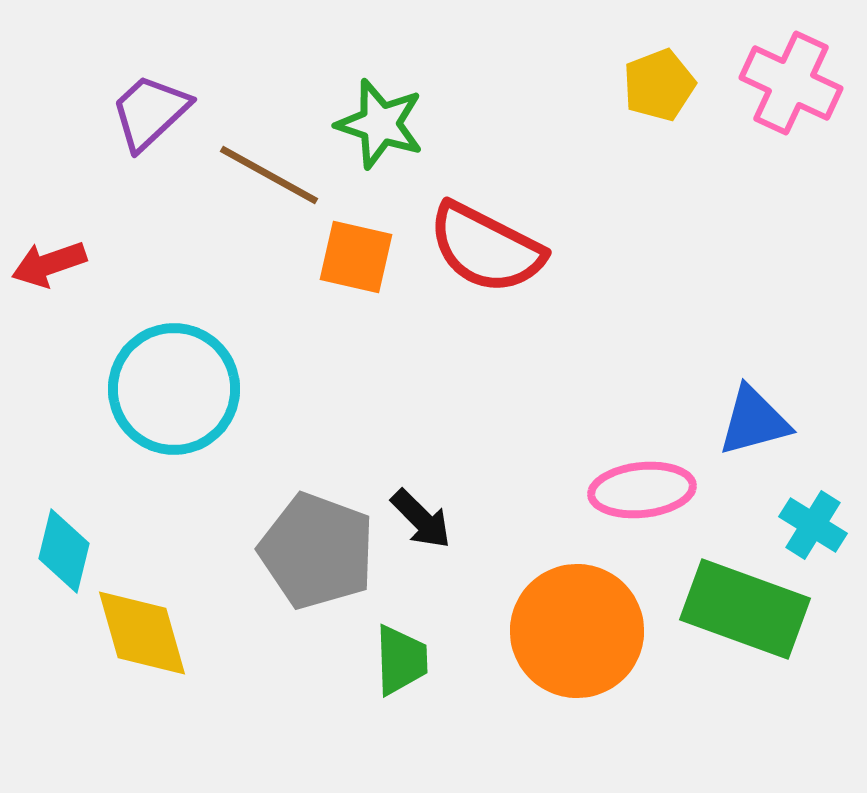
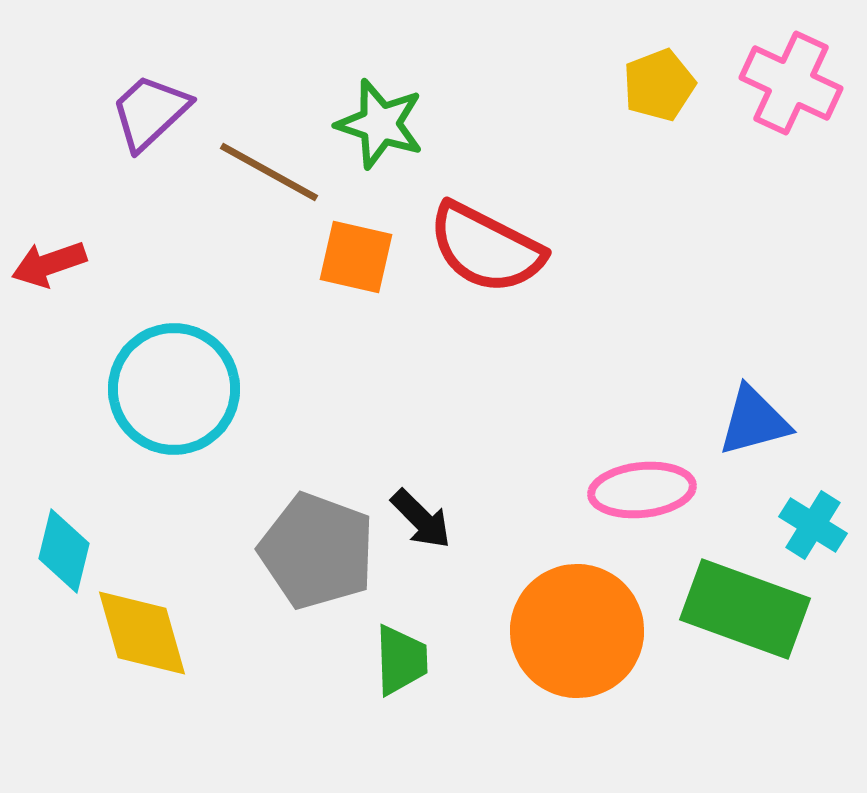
brown line: moved 3 px up
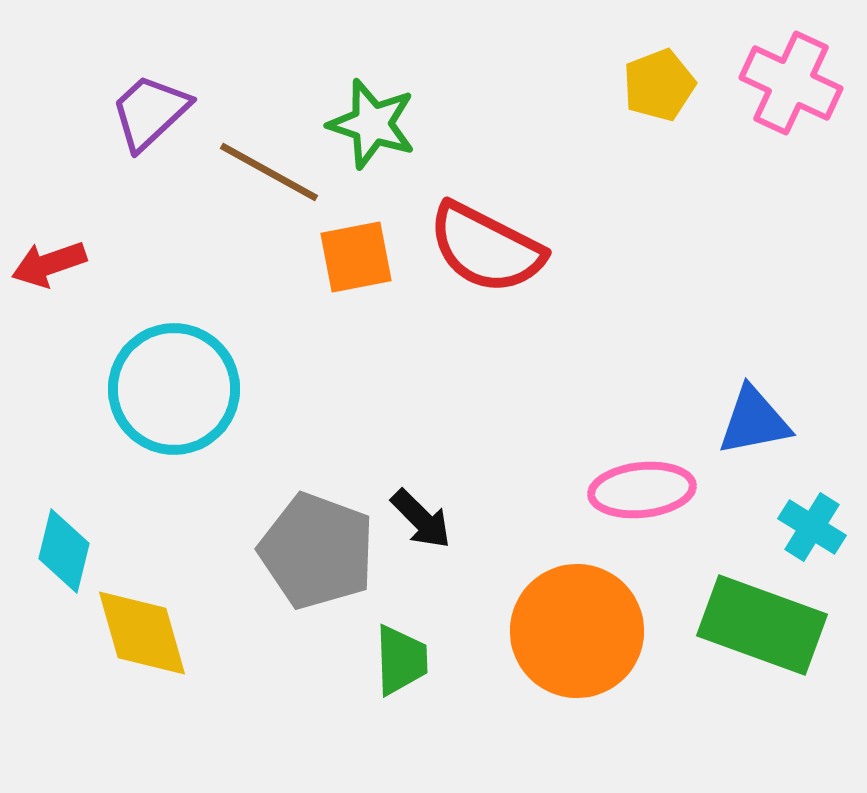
green star: moved 8 px left
orange square: rotated 24 degrees counterclockwise
blue triangle: rotated 4 degrees clockwise
cyan cross: moved 1 px left, 2 px down
green rectangle: moved 17 px right, 16 px down
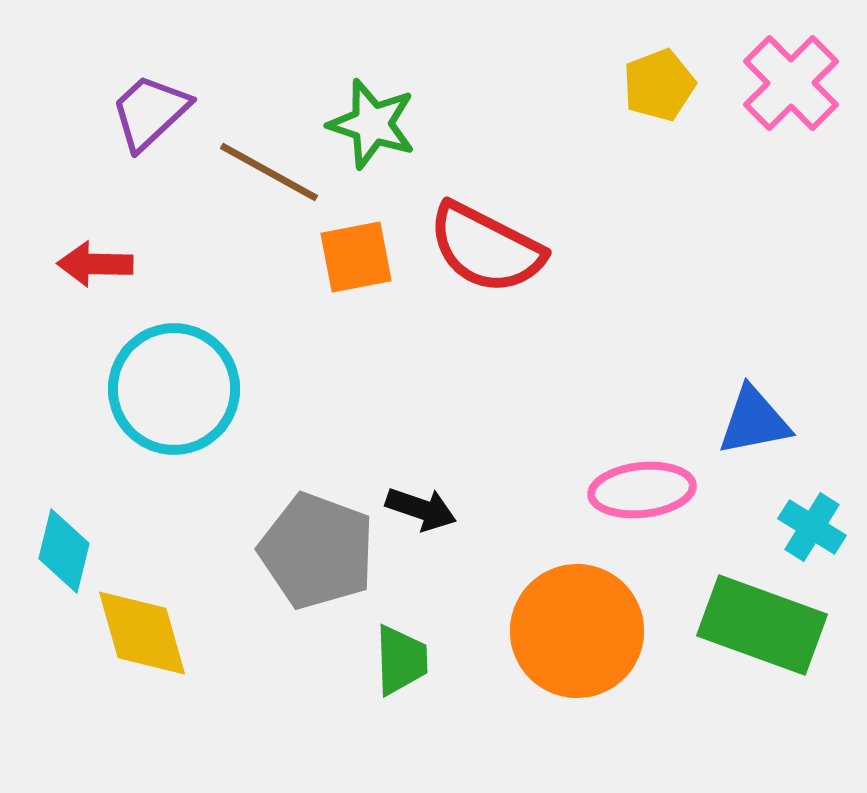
pink cross: rotated 20 degrees clockwise
red arrow: moved 46 px right; rotated 20 degrees clockwise
black arrow: moved 10 px up; rotated 26 degrees counterclockwise
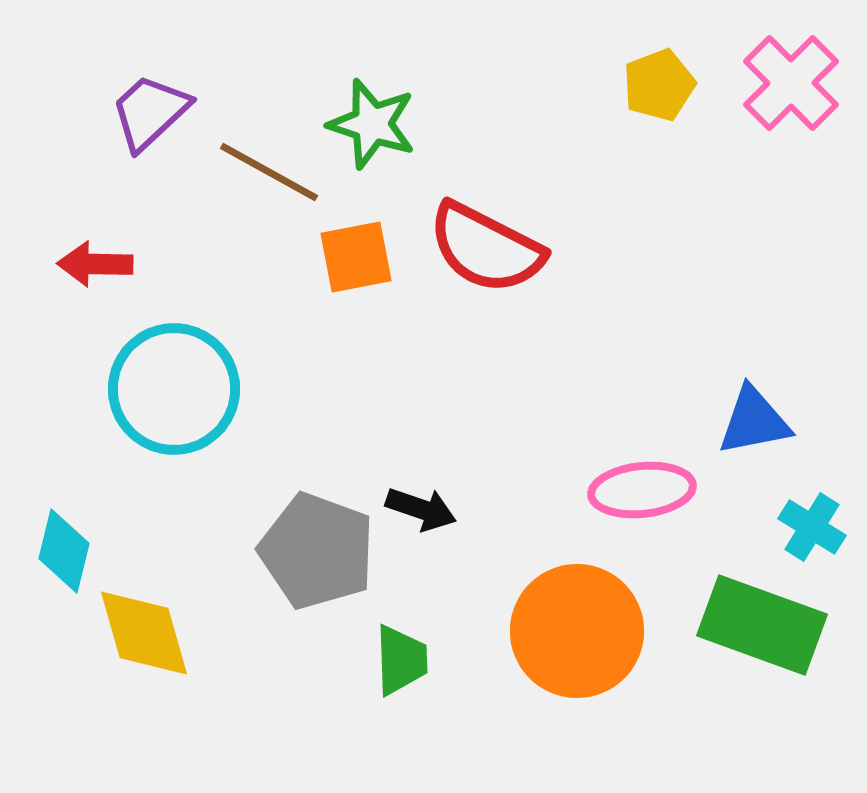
yellow diamond: moved 2 px right
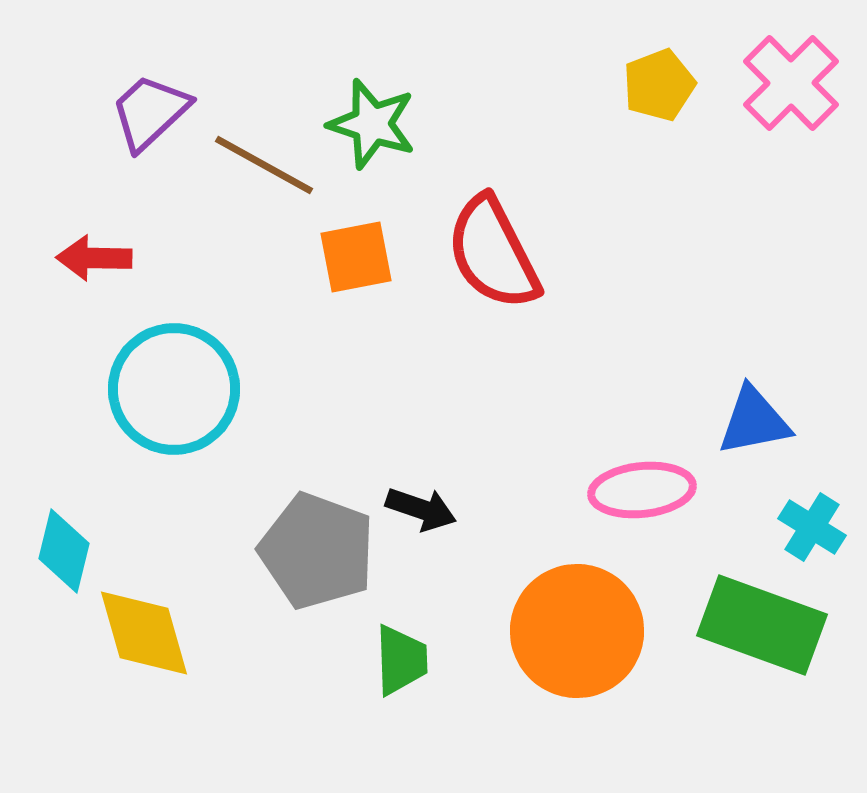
brown line: moved 5 px left, 7 px up
red semicircle: moved 7 px right, 5 px down; rotated 36 degrees clockwise
red arrow: moved 1 px left, 6 px up
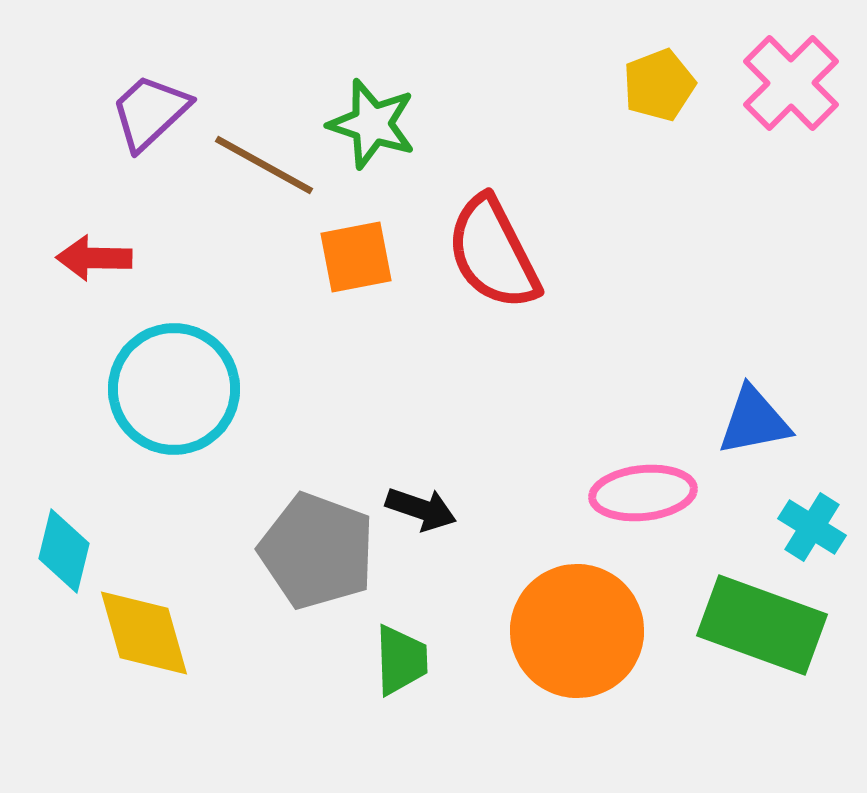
pink ellipse: moved 1 px right, 3 px down
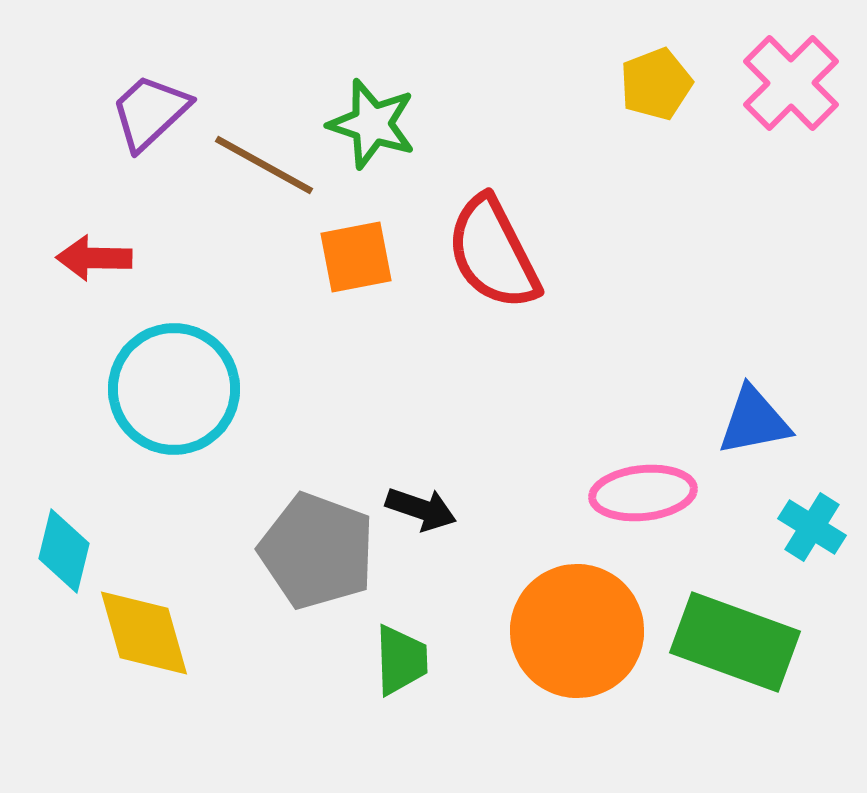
yellow pentagon: moved 3 px left, 1 px up
green rectangle: moved 27 px left, 17 px down
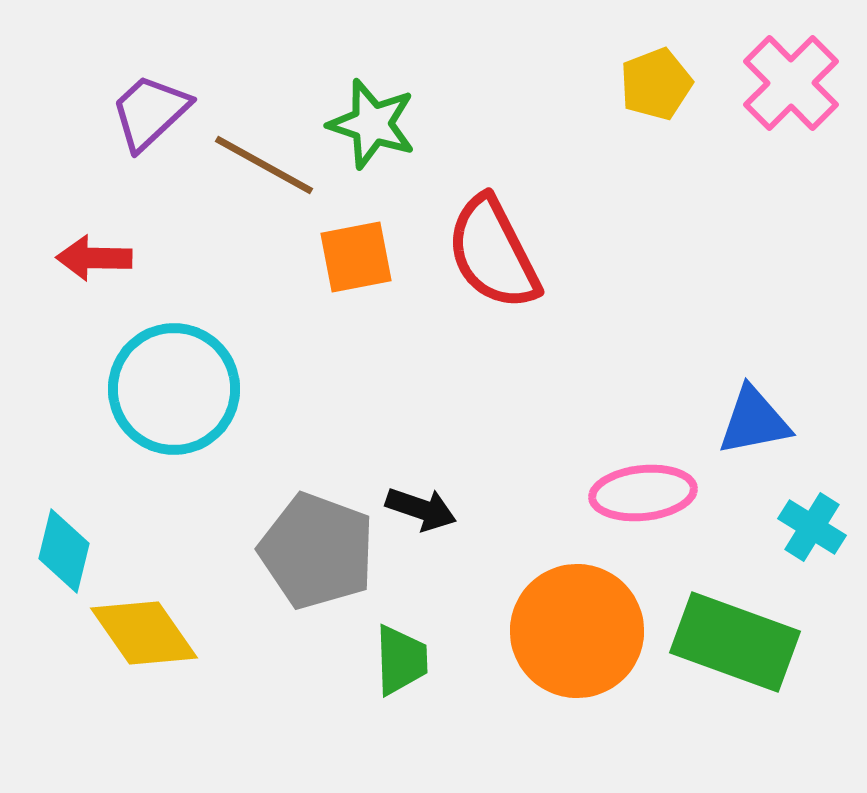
yellow diamond: rotated 19 degrees counterclockwise
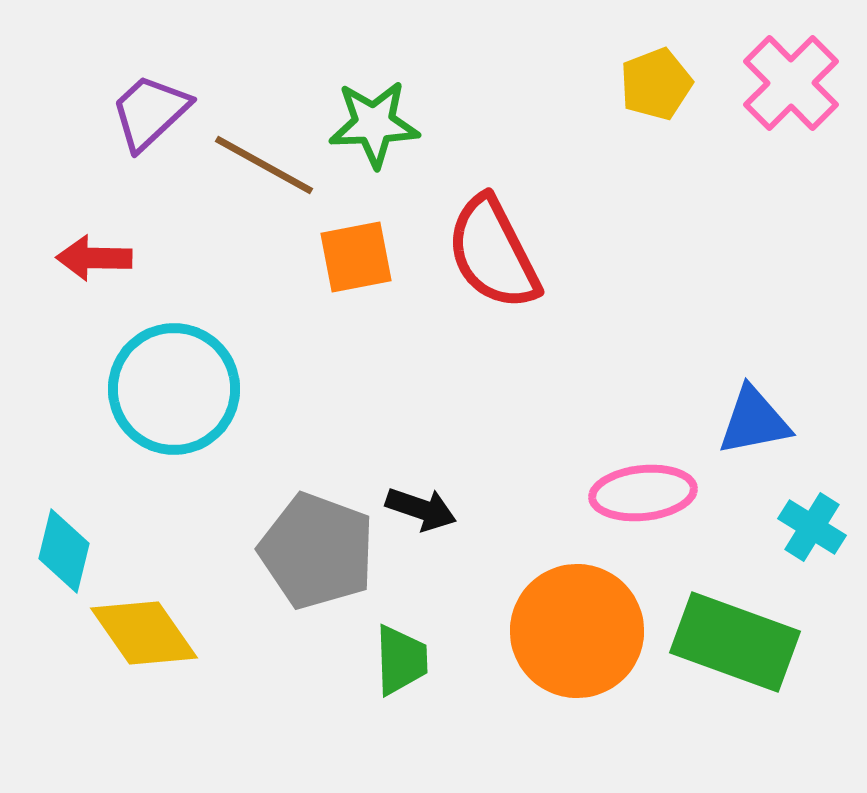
green star: moved 2 px right; rotated 20 degrees counterclockwise
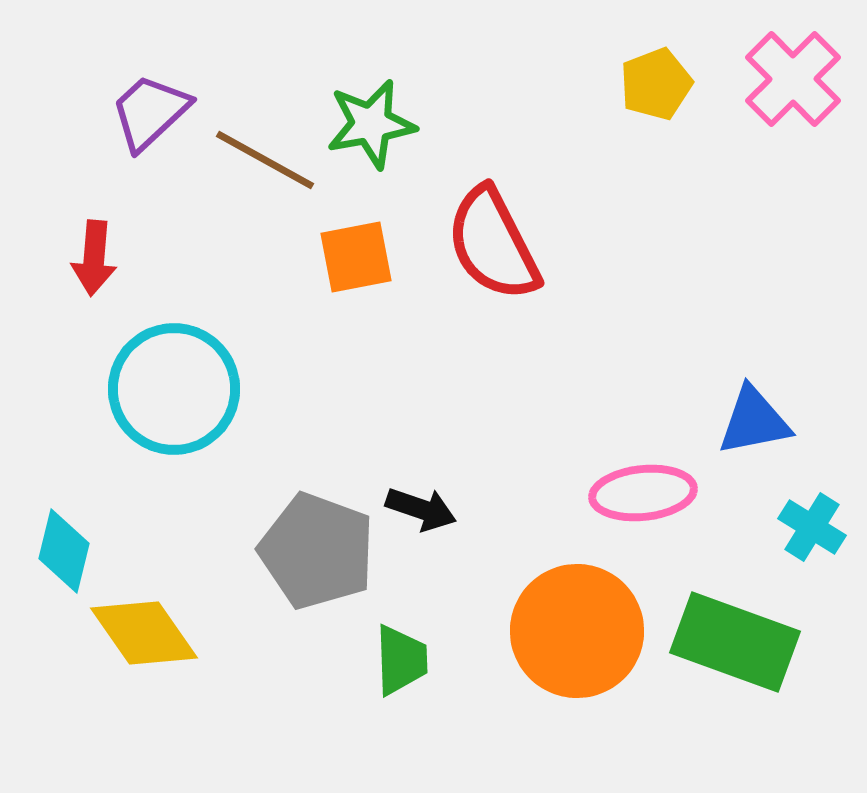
pink cross: moved 2 px right, 4 px up
green star: moved 3 px left; rotated 8 degrees counterclockwise
brown line: moved 1 px right, 5 px up
red semicircle: moved 9 px up
red arrow: rotated 86 degrees counterclockwise
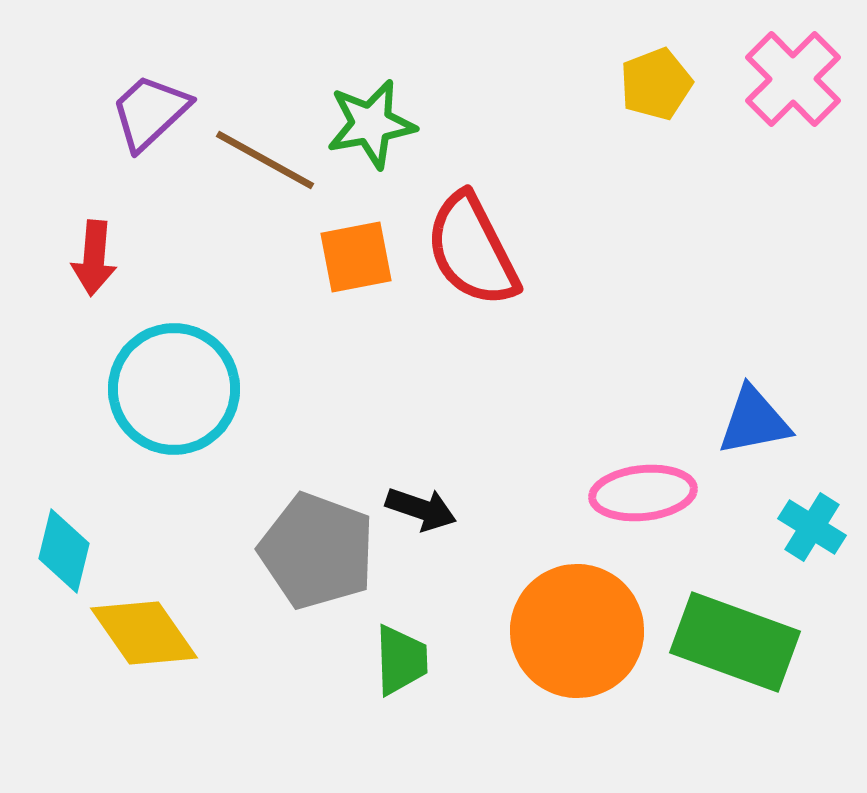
red semicircle: moved 21 px left, 6 px down
